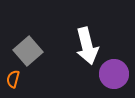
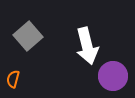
gray square: moved 15 px up
purple circle: moved 1 px left, 2 px down
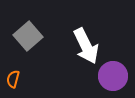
white arrow: moved 1 px left; rotated 12 degrees counterclockwise
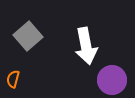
white arrow: rotated 15 degrees clockwise
purple circle: moved 1 px left, 4 px down
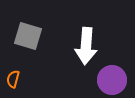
gray square: rotated 32 degrees counterclockwise
white arrow: rotated 15 degrees clockwise
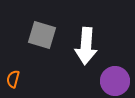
gray square: moved 14 px right, 1 px up
purple circle: moved 3 px right, 1 px down
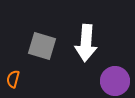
gray square: moved 11 px down
white arrow: moved 3 px up
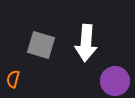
gray square: moved 1 px left, 1 px up
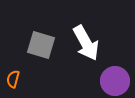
white arrow: rotated 33 degrees counterclockwise
